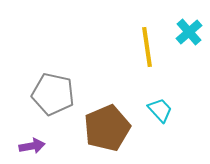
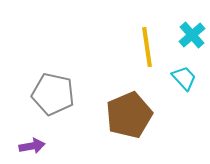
cyan cross: moved 3 px right, 3 px down
cyan trapezoid: moved 24 px right, 32 px up
brown pentagon: moved 22 px right, 13 px up
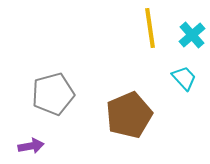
yellow line: moved 3 px right, 19 px up
gray pentagon: rotated 27 degrees counterclockwise
purple arrow: moved 1 px left
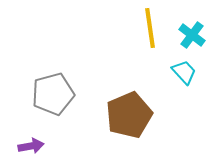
cyan cross: rotated 12 degrees counterclockwise
cyan trapezoid: moved 6 px up
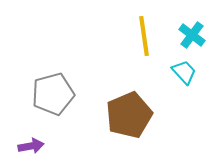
yellow line: moved 6 px left, 8 px down
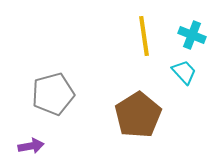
cyan cross: rotated 16 degrees counterclockwise
brown pentagon: moved 9 px right; rotated 9 degrees counterclockwise
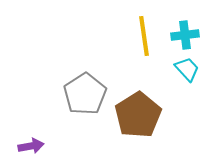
cyan cross: moved 7 px left; rotated 28 degrees counterclockwise
cyan trapezoid: moved 3 px right, 3 px up
gray pentagon: moved 32 px right; rotated 18 degrees counterclockwise
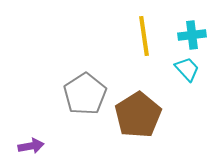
cyan cross: moved 7 px right
